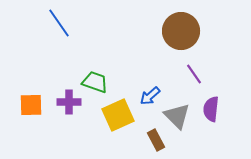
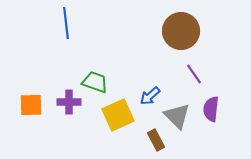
blue line: moved 7 px right; rotated 28 degrees clockwise
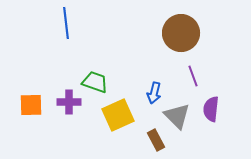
brown circle: moved 2 px down
purple line: moved 1 px left, 2 px down; rotated 15 degrees clockwise
blue arrow: moved 4 px right, 3 px up; rotated 35 degrees counterclockwise
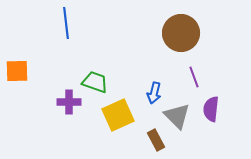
purple line: moved 1 px right, 1 px down
orange square: moved 14 px left, 34 px up
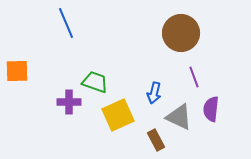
blue line: rotated 16 degrees counterclockwise
gray triangle: moved 2 px right, 1 px down; rotated 20 degrees counterclockwise
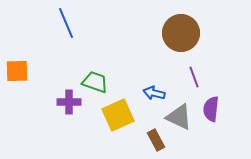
blue arrow: rotated 90 degrees clockwise
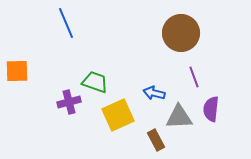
purple cross: rotated 15 degrees counterclockwise
gray triangle: rotated 28 degrees counterclockwise
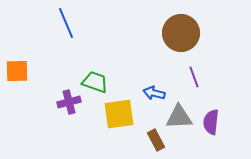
purple semicircle: moved 13 px down
yellow square: moved 1 px right, 1 px up; rotated 16 degrees clockwise
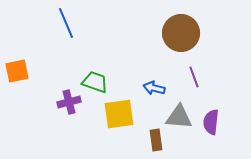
orange square: rotated 10 degrees counterclockwise
blue arrow: moved 5 px up
gray triangle: rotated 8 degrees clockwise
brown rectangle: rotated 20 degrees clockwise
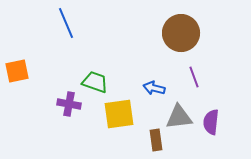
purple cross: moved 2 px down; rotated 25 degrees clockwise
gray triangle: rotated 12 degrees counterclockwise
